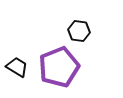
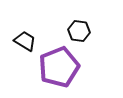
black trapezoid: moved 8 px right, 26 px up
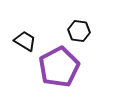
purple pentagon: rotated 6 degrees counterclockwise
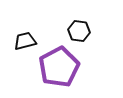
black trapezoid: rotated 45 degrees counterclockwise
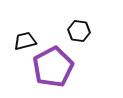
purple pentagon: moved 6 px left
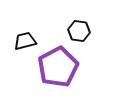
purple pentagon: moved 5 px right
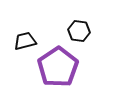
purple pentagon: rotated 6 degrees counterclockwise
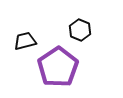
black hexagon: moved 1 px right, 1 px up; rotated 15 degrees clockwise
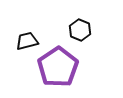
black trapezoid: moved 2 px right
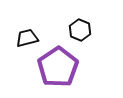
black trapezoid: moved 3 px up
